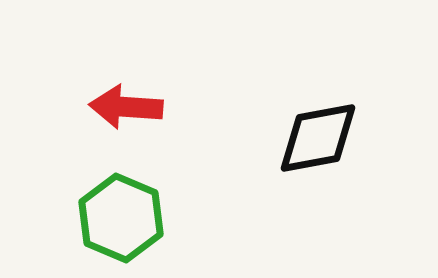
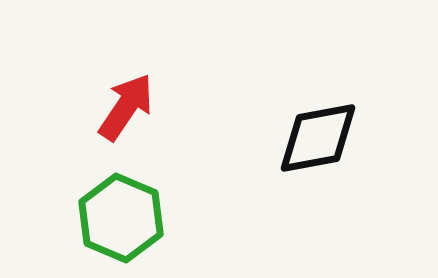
red arrow: rotated 120 degrees clockwise
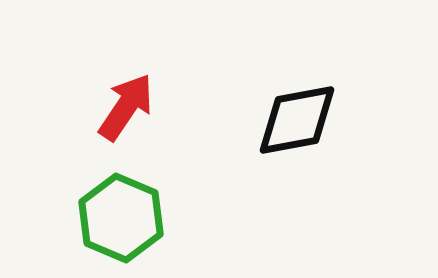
black diamond: moved 21 px left, 18 px up
